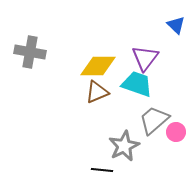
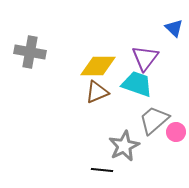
blue triangle: moved 2 px left, 3 px down
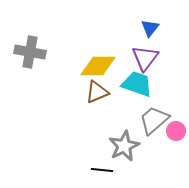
blue triangle: moved 24 px left; rotated 24 degrees clockwise
pink circle: moved 1 px up
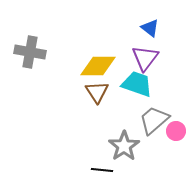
blue triangle: rotated 30 degrees counterclockwise
brown triangle: rotated 40 degrees counterclockwise
gray star: rotated 8 degrees counterclockwise
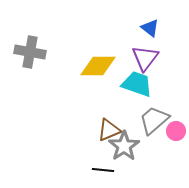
brown triangle: moved 12 px right, 38 px down; rotated 40 degrees clockwise
black line: moved 1 px right
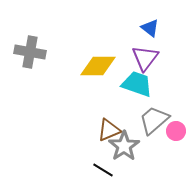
black line: rotated 25 degrees clockwise
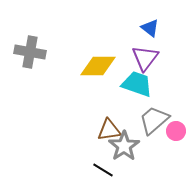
brown triangle: rotated 15 degrees clockwise
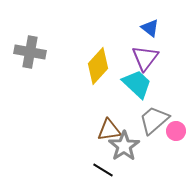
yellow diamond: rotated 48 degrees counterclockwise
cyan trapezoid: rotated 24 degrees clockwise
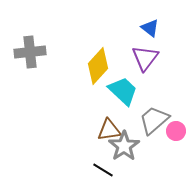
gray cross: rotated 16 degrees counterclockwise
cyan trapezoid: moved 14 px left, 7 px down
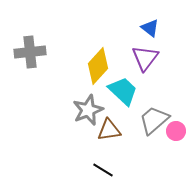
gray star: moved 36 px left, 36 px up; rotated 12 degrees clockwise
